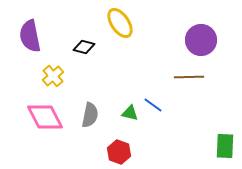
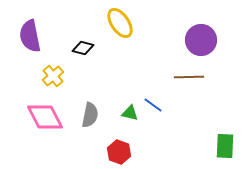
black diamond: moved 1 px left, 1 px down
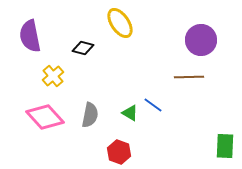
green triangle: rotated 18 degrees clockwise
pink diamond: rotated 15 degrees counterclockwise
